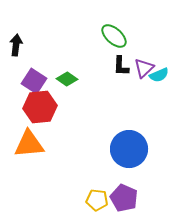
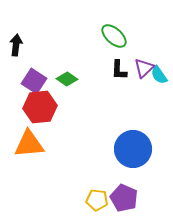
black L-shape: moved 2 px left, 4 px down
cyan semicircle: rotated 78 degrees clockwise
blue circle: moved 4 px right
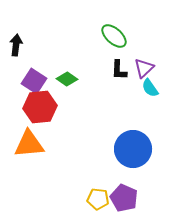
cyan semicircle: moved 9 px left, 13 px down
yellow pentagon: moved 1 px right, 1 px up
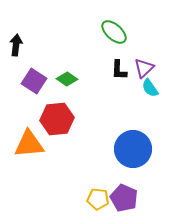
green ellipse: moved 4 px up
red hexagon: moved 17 px right, 12 px down
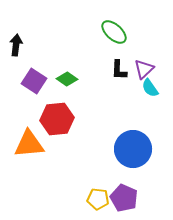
purple triangle: moved 1 px down
